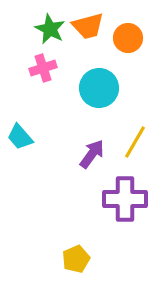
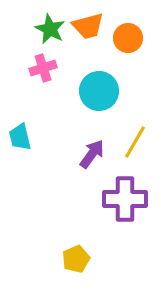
cyan circle: moved 3 px down
cyan trapezoid: rotated 28 degrees clockwise
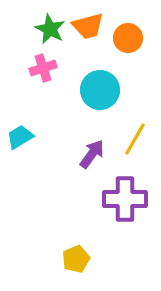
cyan circle: moved 1 px right, 1 px up
cyan trapezoid: rotated 72 degrees clockwise
yellow line: moved 3 px up
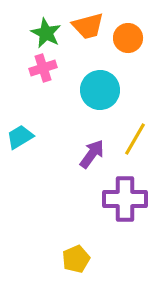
green star: moved 4 px left, 4 px down
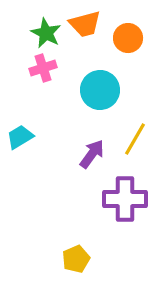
orange trapezoid: moved 3 px left, 2 px up
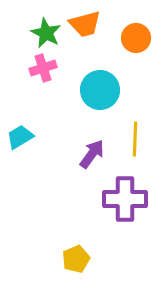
orange circle: moved 8 px right
yellow line: rotated 28 degrees counterclockwise
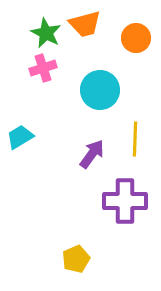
purple cross: moved 2 px down
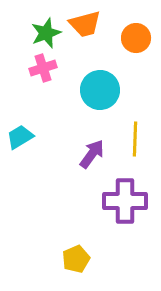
green star: rotated 24 degrees clockwise
